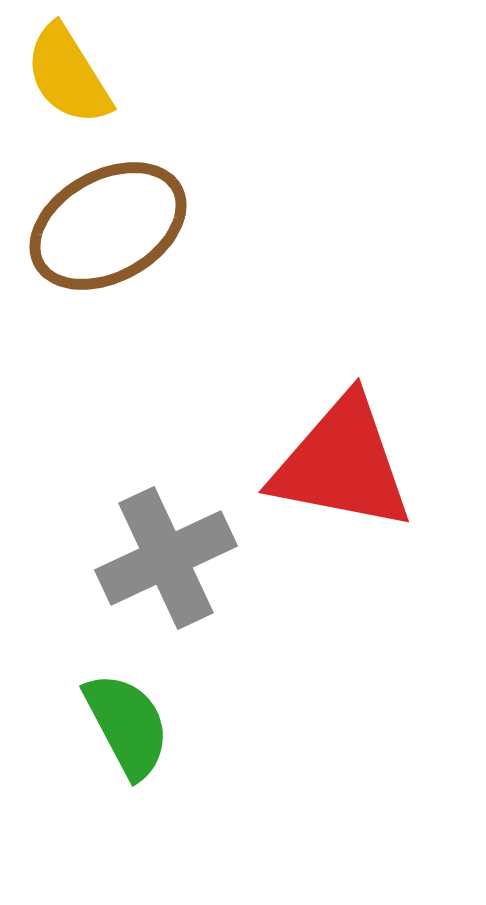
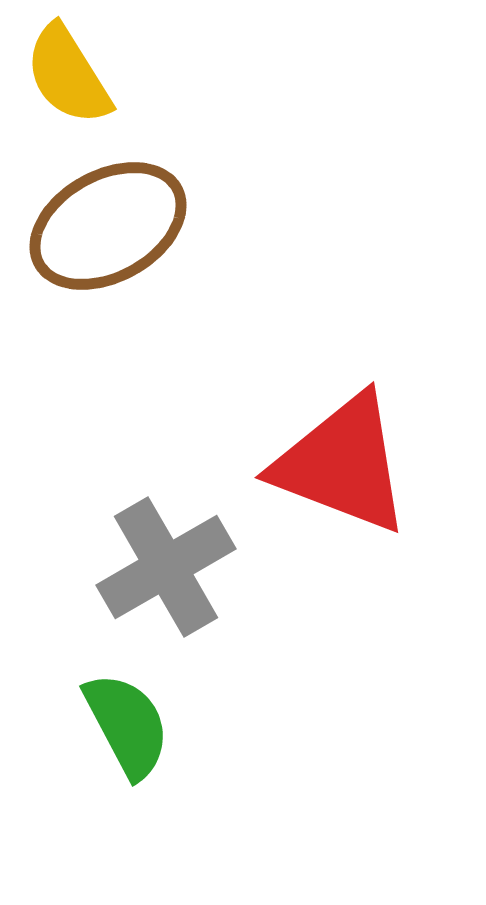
red triangle: rotated 10 degrees clockwise
gray cross: moved 9 px down; rotated 5 degrees counterclockwise
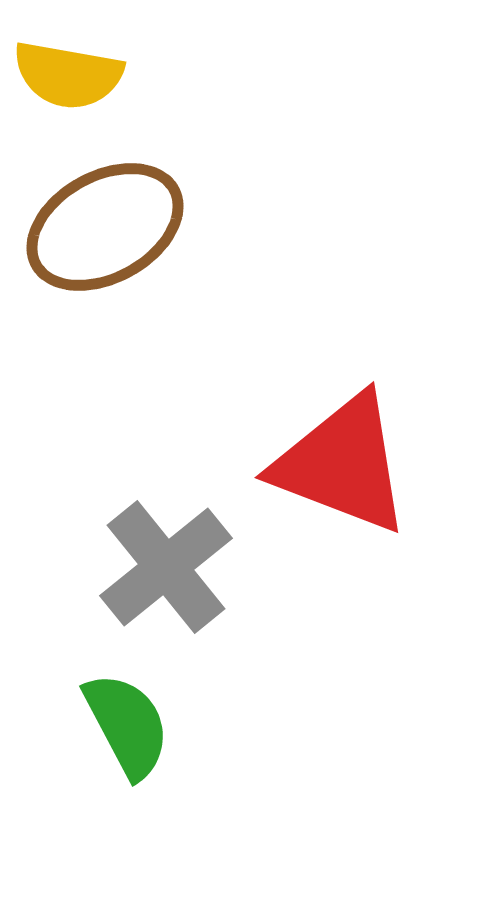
yellow semicircle: rotated 48 degrees counterclockwise
brown ellipse: moved 3 px left, 1 px down
gray cross: rotated 9 degrees counterclockwise
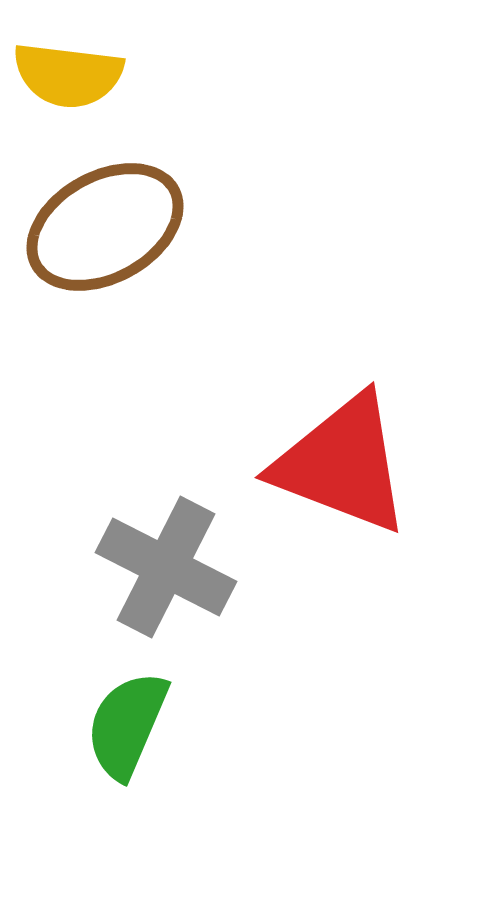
yellow semicircle: rotated 3 degrees counterclockwise
gray cross: rotated 24 degrees counterclockwise
green semicircle: rotated 129 degrees counterclockwise
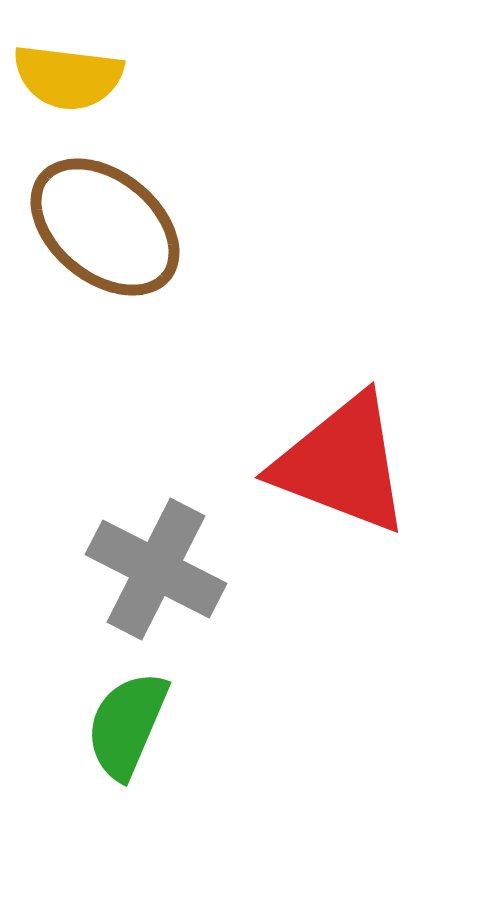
yellow semicircle: moved 2 px down
brown ellipse: rotated 68 degrees clockwise
gray cross: moved 10 px left, 2 px down
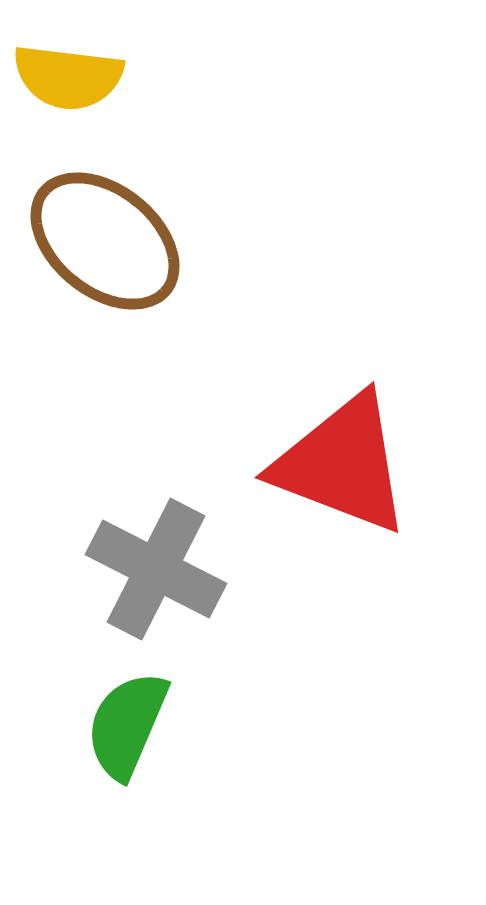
brown ellipse: moved 14 px down
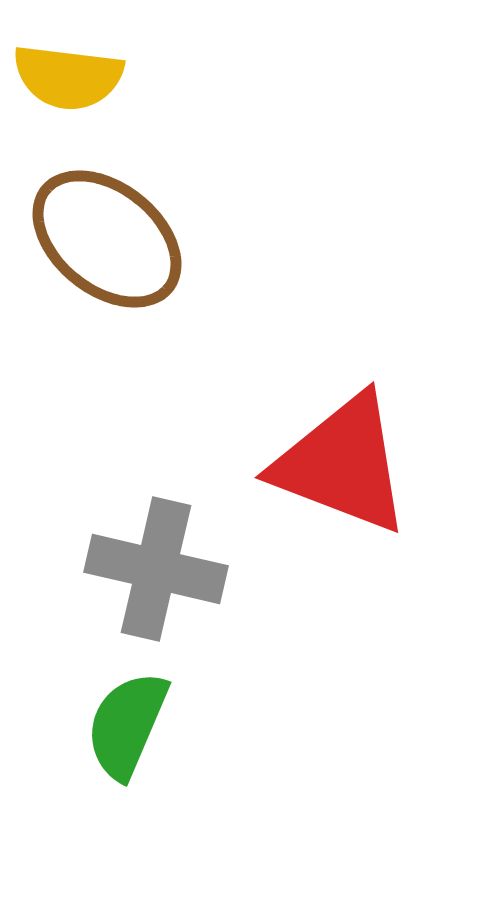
brown ellipse: moved 2 px right, 2 px up
gray cross: rotated 14 degrees counterclockwise
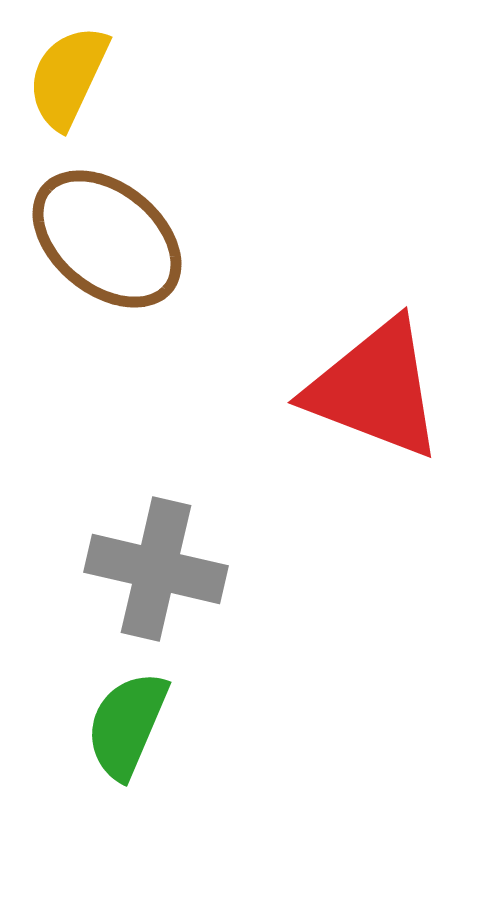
yellow semicircle: rotated 108 degrees clockwise
red triangle: moved 33 px right, 75 px up
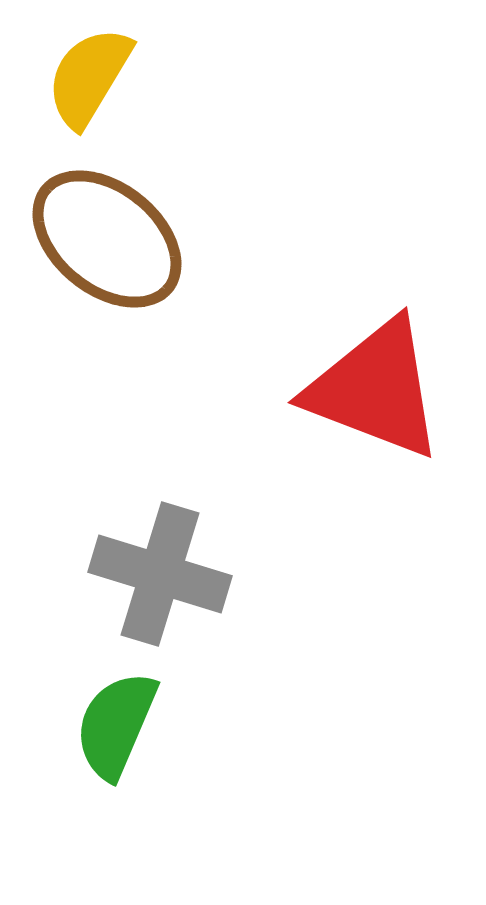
yellow semicircle: moved 21 px right; rotated 6 degrees clockwise
gray cross: moved 4 px right, 5 px down; rotated 4 degrees clockwise
green semicircle: moved 11 px left
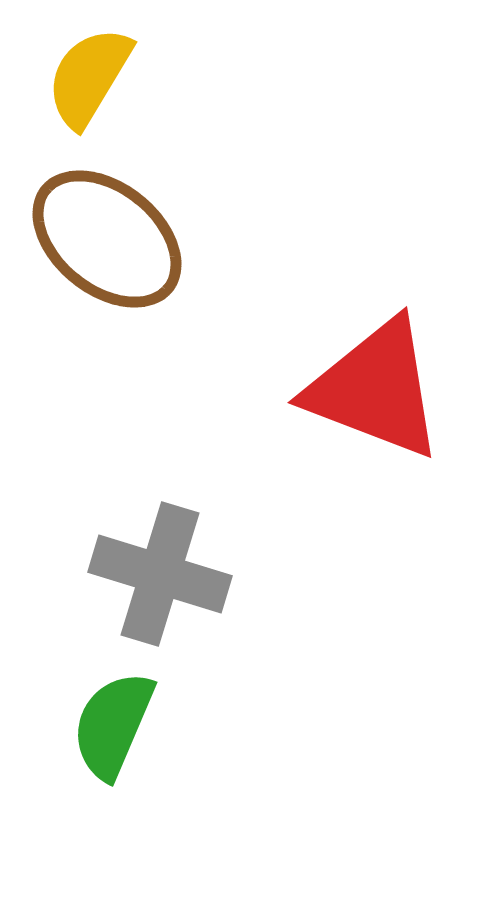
green semicircle: moved 3 px left
